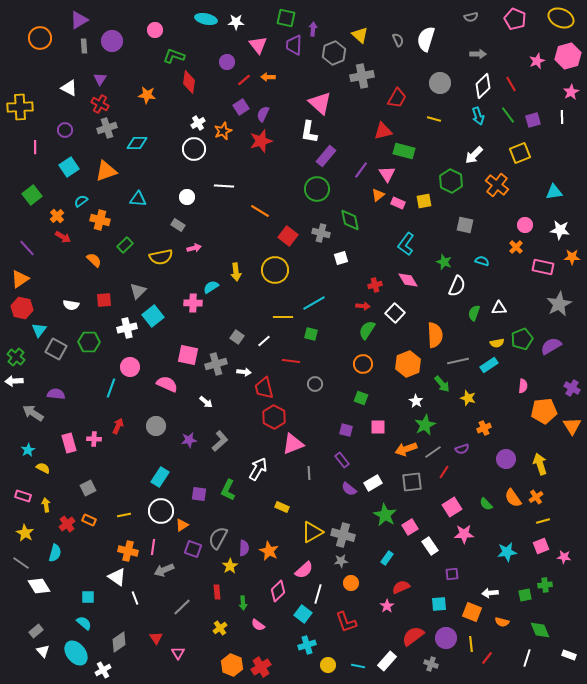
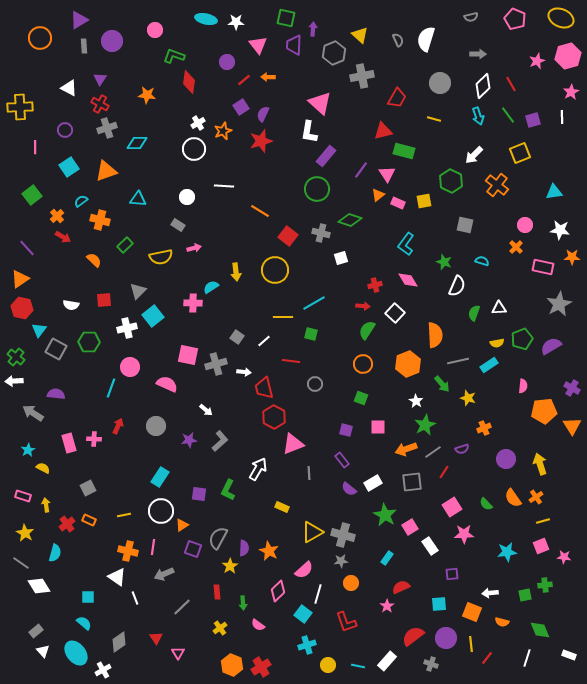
green diamond at (350, 220): rotated 60 degrees counterclockwise
white arrow at (206, 402): moved 8 px down
gray arrow at (164, 570): moved 4 px down
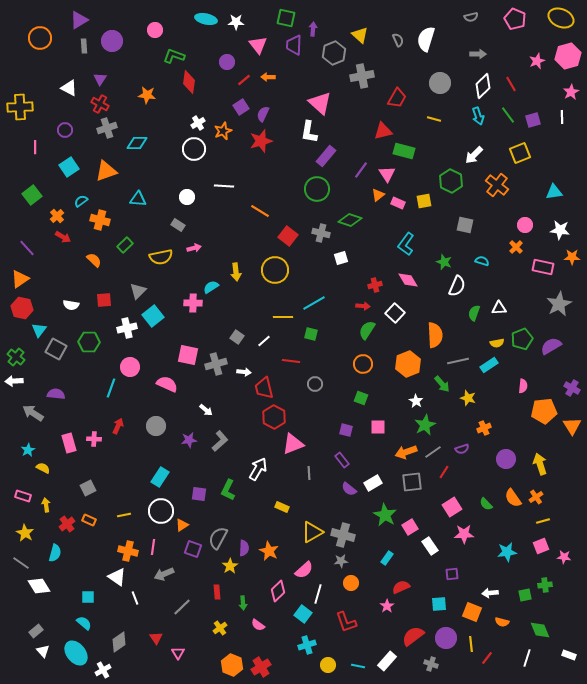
orange arrow at (406, 449): moved 3 px down
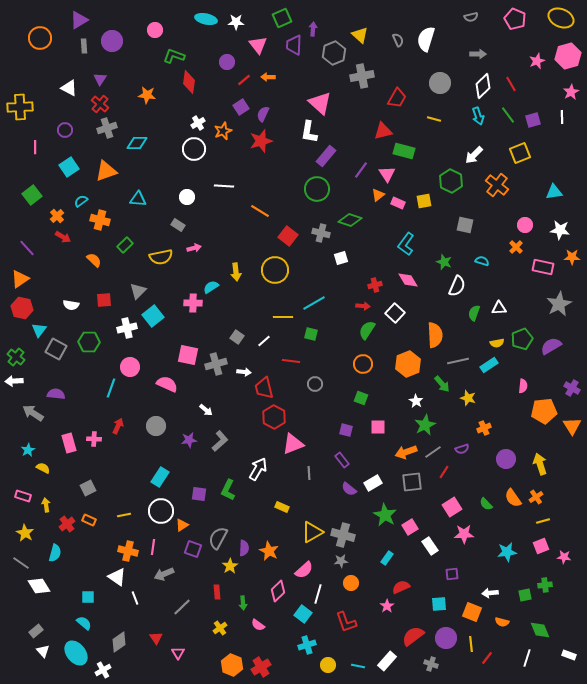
green square at (286, 18): moved 4 px left; rotated 36 degrees counterclockwise
red cross at (100, 104): rotated 12 degrees clockwise
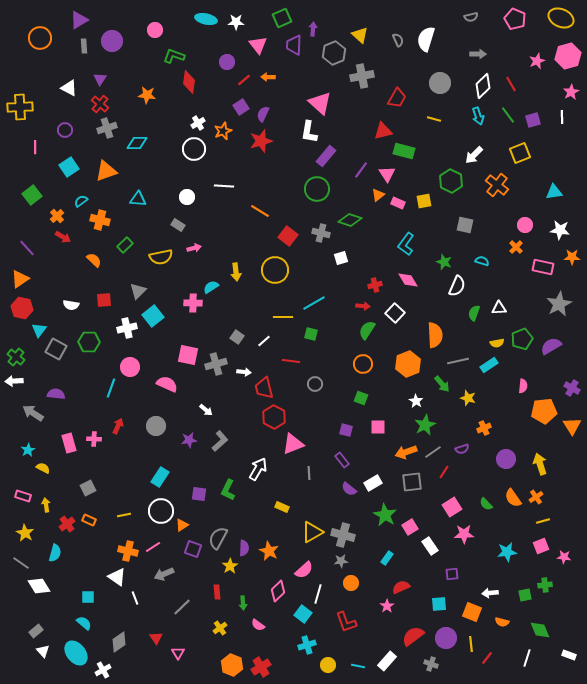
pink line at (153, 547): rotated 49 degrees clockwise
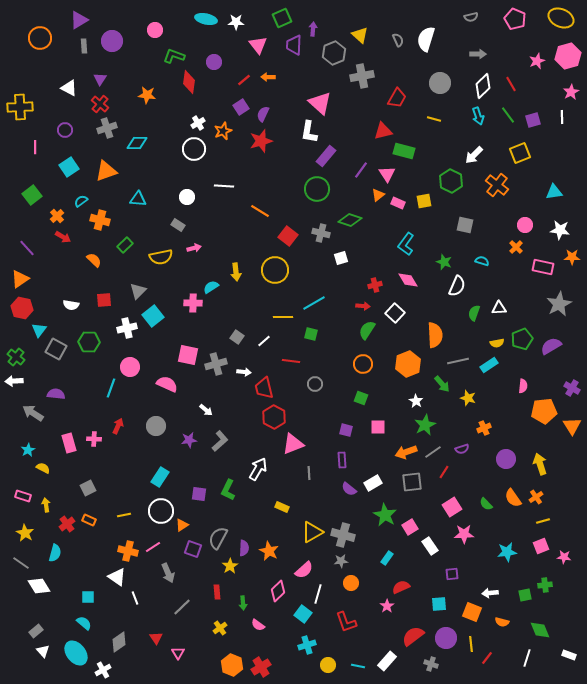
purple circle at (227, 62): moved 13 px left
purple rectangle at (342, 460): rotated 35 degrees clockwise
gray arrow at (164, 574): moved 4 px right, 1 px up; rotated 90 degrees counterclockwise
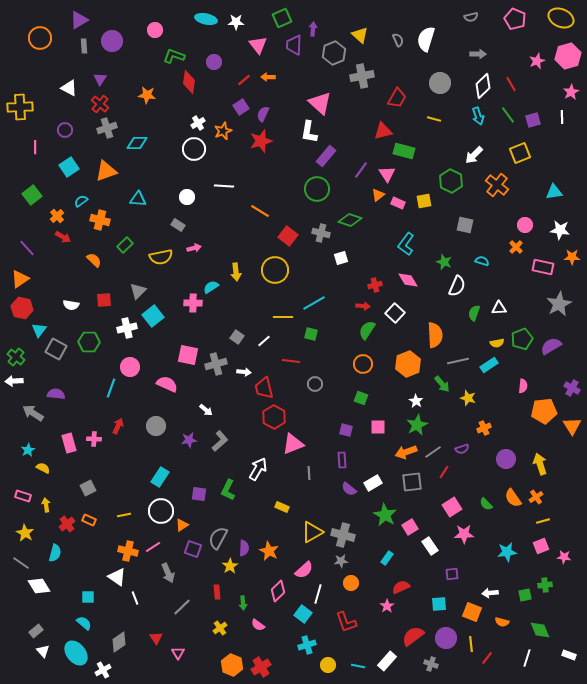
green star at (425, 425): moved 8 px left
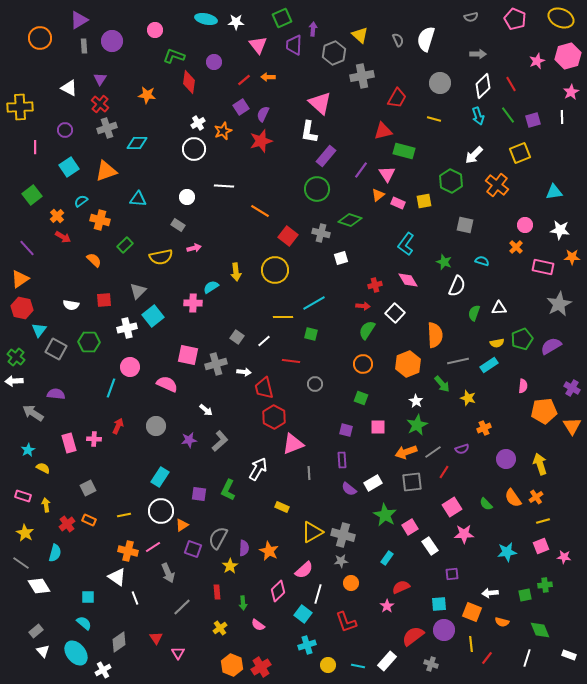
purple circle at (446, 638): moved 2 px left, 8 px up
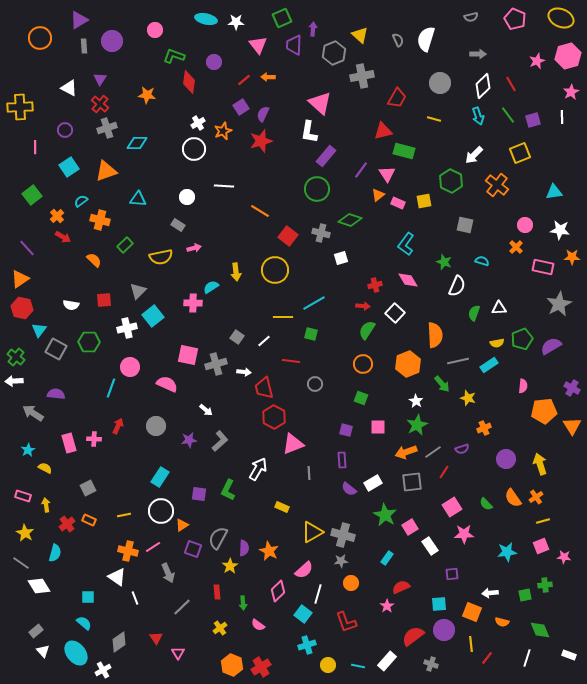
yellow semicircle at (43, 468): moved 2 px right
